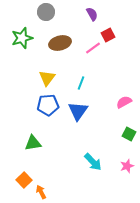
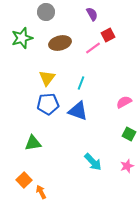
blue pentagon: moved 1 px up
blue triangle: rotated 45 degrees counterclockwise
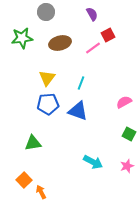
green star: rotated 10 degrees clockwise
cyan arrow: rotated 18 degrees counterclockwise
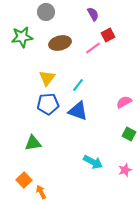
purple semicircle: moved 1 px right
green star: moved 1 px up
cyan line: moved 3 px left, 2 px down; rotated 16 degrees clockwise
pink star: moved 2 px left, 4 px down
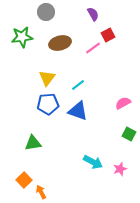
cyan line: rotated 16 degrees clockwise
pink semicircle: moved 1 px left, 1 px down
pink star: moved 5 px left, 1 px up
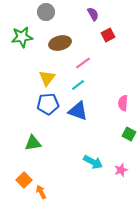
pink line: moved 10 px left, 15 px down
pink semicircle: rotated 56 degrees counterclockwise
pink star: moved 1 px right, 1 px down
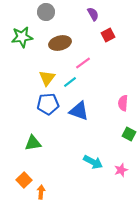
cyan line: moved 8 px left, 3 px up
blue triangle: moved 1 px right
orange arrow: rotated 32 degrees clockwise
